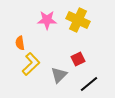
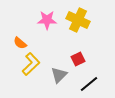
orange semicircle: rotated 40 degrees counterclockwise
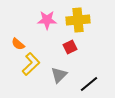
yellow cross: rotated 30 degrees counterclockwise
orange semicircle: moved 2 px left, 1 px down
red square: moved 8 px left, 12 px up
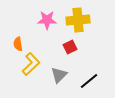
orange semicircle: rotated 40 degrees clockwise
black line: moved 3 px up
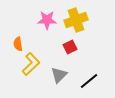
yellow cross: moved 2 px left; rotated 15 degrees counterclockwise
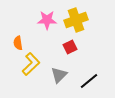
orange semicircle: moved 1 px up
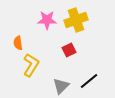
red square: moved 1 px left, 3 px down
yellow L-shape: moved 1 px down; rotated 15 degrees counterclockwise
gray triangle: moved 2 px right, 11 px down
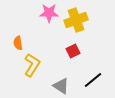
pink star: moved 2 px right, 7 px up
red square: moved 4 px right, 1 px down
yellow L-shape: moved 1 px right
black line: moved 4 px right, 1 px up
gray triangle: rotated 42 degrees counterclockwise
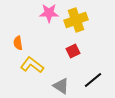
yellow L-shape: rotated 85 degrees counterclockwise
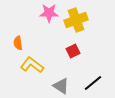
black line: moved 3 px down
